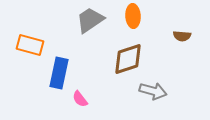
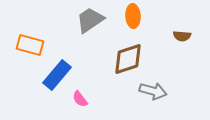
blue rectangle: moved 2 px left, 2 px down; rotated 28 degrees clockwise
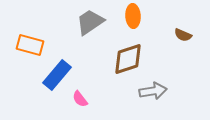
gray trapezoid: moved 2 px down
brown semicircle: moved 1 px right, 1 px up; rotated 18 degrees clockwise
gray arrow: rotated 24 degrees counterclockwise
